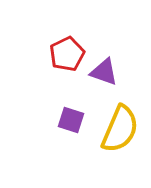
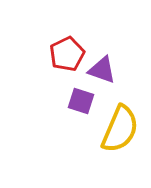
purple triangle: moved 2 px left, 2 px up
purple square: moved 10 px right, 19 px up
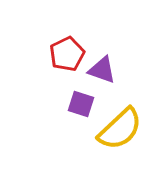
purple square: moved 3 px down
yellow semicircle: rotated 24 degrees clockwise
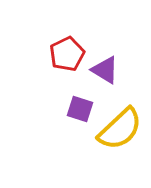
purple triangle: moved 3 px right; rotated 12 degrees clockwise
purple square: moved 1 px left, 5 px down
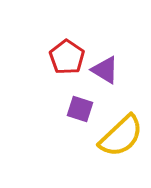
red pentagon: moved 3 px down; rotated 12 degrees counterclockwise
yellow semicircle: moved 1 px right, 7 px down
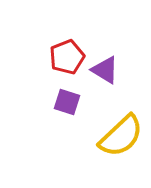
red pentagon: rotated 16 degrees clockwise
purple square: moved 13 px left, 7 px up
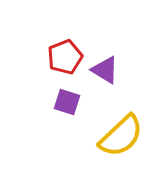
red pentagon: moved 2 px left
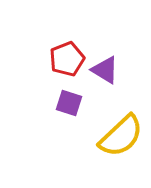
red pentagon: moved 2 px right, 2 px down
purple square: moved 2 px right, 1 px down
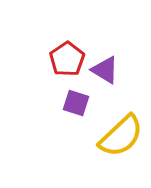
red pentagon: rotated 12 degrees counterclockwise
purple square: moved 7 px right
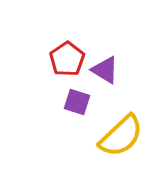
purple square: moved 1 px right, 1 px up
